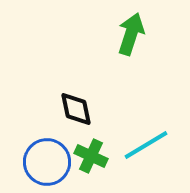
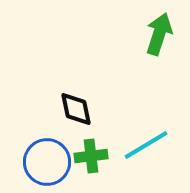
green arrow: moved 28 px right
green cross: rotated 32 degrees counterclockwise
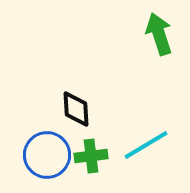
green arrow: rotated 36 degrees counterclockwise
black diamond: rotated 9 degrees clockwise
blue circle: moved 7 px up
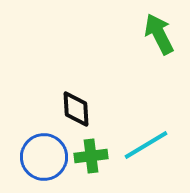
green arrow: rotated 9 degrees counterclockwise
blue circle: moved 3 px left, 2 px down
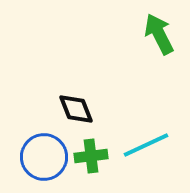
black diamond: rotated 18 degrees counterclockwise
cyan line: rotated 6 degrees clockwise
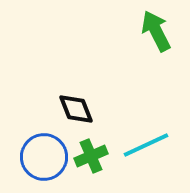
green arrow: moved 3 px left, 3 px up
green cross: rotated 16 degrees counterclockwise
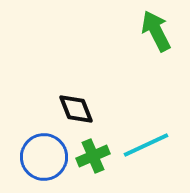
green cross: moved 2 px right
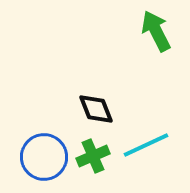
black diamond: moved 20 px right
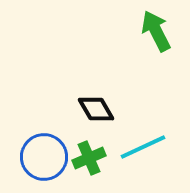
black diamond: rotated 9 degrees counterclockwise
cyan line: moved 3 px left, 2 px down
green cross: moved 4 px left, 2 px down
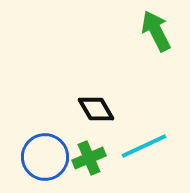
cyan line: moved 1 px right, 1 px up
blue circle: moved 1 px right
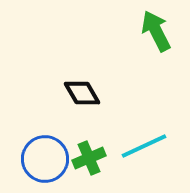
black diamond: moved 14 px left, 16 px up
blue circle: moved 2 px down
